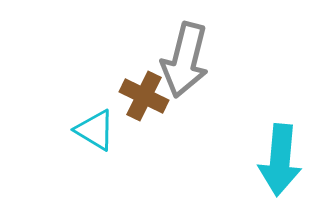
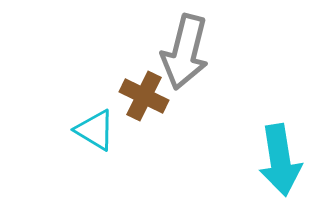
gray arrow: moved 8 px up
cyan arrow: rotated 14 degrees counterclockwise
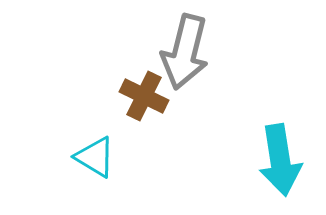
cyan triangle: moved 27 px down
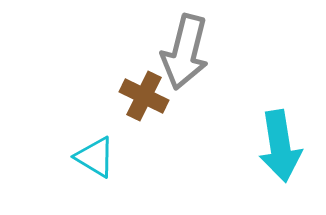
cyan arrow: moved 14 px up
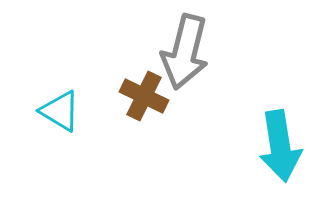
cyan triangle: moved 35 px left, 46 px up
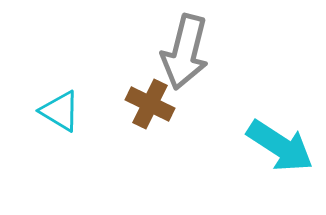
brown cross: moved 6 px right, 8 px down
cyan arrow: rotated 48 degrees counterclockwise
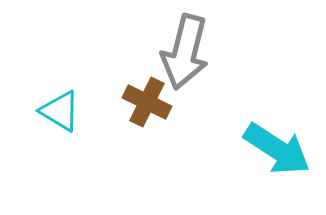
brown cross: moved 3 px left, 2 px up
cyan arrow: moved 3 px left, 3 px down
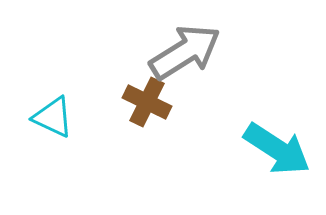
gray arrow: rotated 136 degrees counterclockwise
cyan triangle: moved 7 px left, 6 px down; rotated 6 degrees counterclockwise
